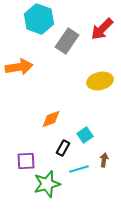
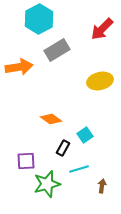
cyan hexagon: rotated 12 degrees clockwise
gray rectangle: moved 10 px left, 9 px down; rotated 25 degrees clockwise
orange diamond: rotated 55 degrees clockwise
brown arrow: moved 2 px left, 26 px down
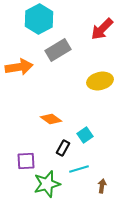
gray rectangle: moved 1 px right
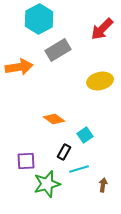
orange diamond: moved 3 px right
black rectangle: moved 1 px right, 4 px down
brown arrow: moved 1 px right, 1 px up
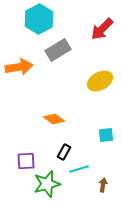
yellow ellipse: rotated 15 degrees counterclockwise
cyan square: moved 21 px right; rotated 28 degrees clockwise
